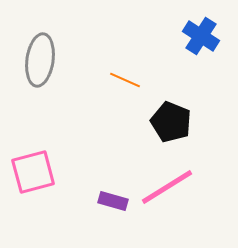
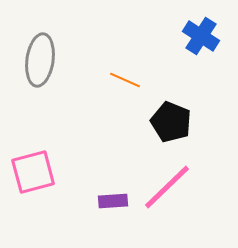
pink line: rotated 12 degrees counterclockwise
purple rectangle: rotated 20 degrees counterclockwise
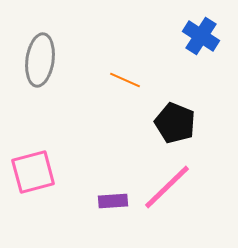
black pentagon: moved 4 px right, 1 px down
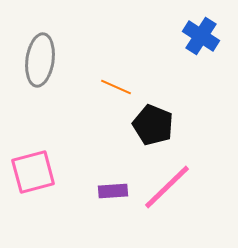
orange line: moved 9 px left, 7 px down
black pentagon: moved 22 px left, 2 px down
purple rectangle: moved 10 px up
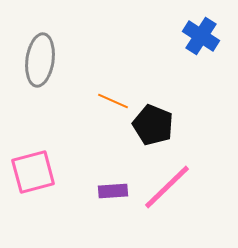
orange line: moved 3 px left, 14 px down
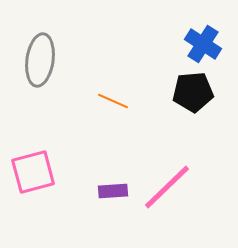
blue cross: moved 2 px right, 8 px down
black pentagon: moved 40 px right, 33 px up; rotated 27 degrees counterclockwise
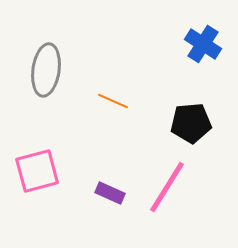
gray ellipse: moved 6 px right, 10 px down
black pentagon: moved 2 px left, 31 px down
pink square: moved 4 px right, 1 px up
pink line: rotated 14 degrees counterclockwise
purple rectangle: moved 3 px left, 2 px down; rotated 28 degrees clockwise
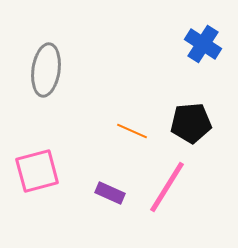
orange line: moved 19 px right, 30 px down
